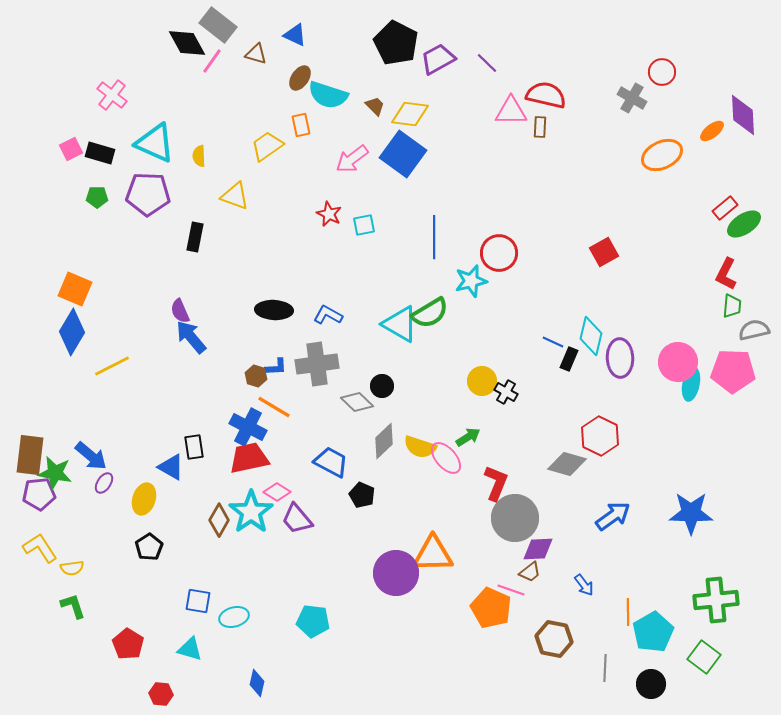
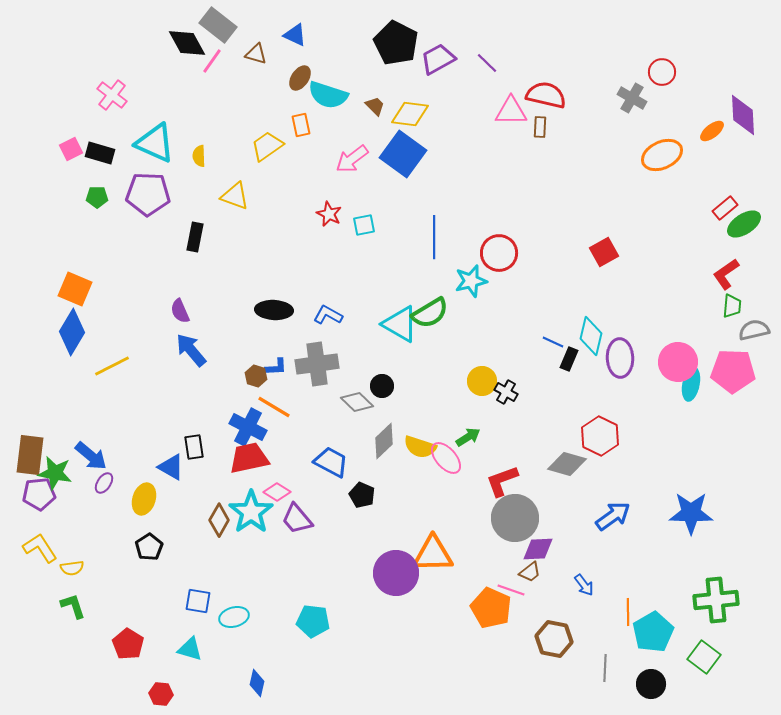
red L-shape at (726, 274): rotated 28 degrees clockwise
blue arrow at (191, 337): moved 13 px down
red L-shape at (496, 483): moved 6 px right, 2 px up; rotated 132 degrees counterclockwise
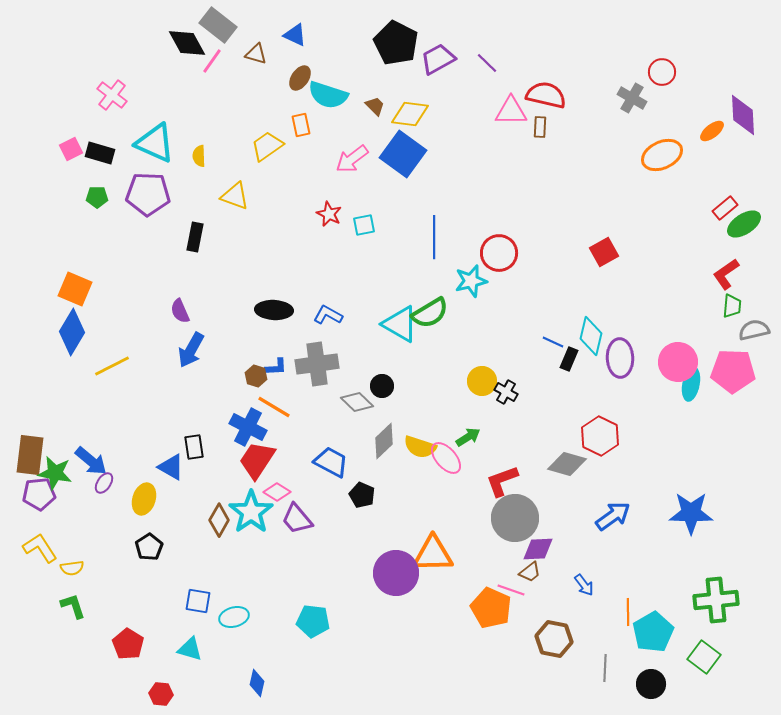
blue arrow at (191, 350): rotated 111 degrees counterclockwise
blue arrow at (91, 456): moved 5 px down
red trapezoid at (249, 458): moved 8 px right, 2 px down; rotated 45 degrees counterclockwise
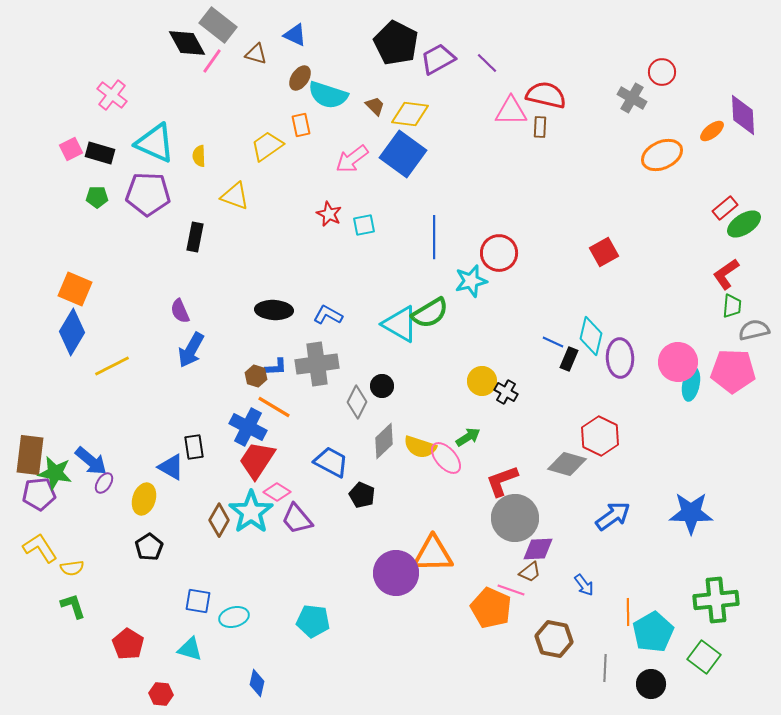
gray diamond at (357, 402): rotated 72 degrees clockwise
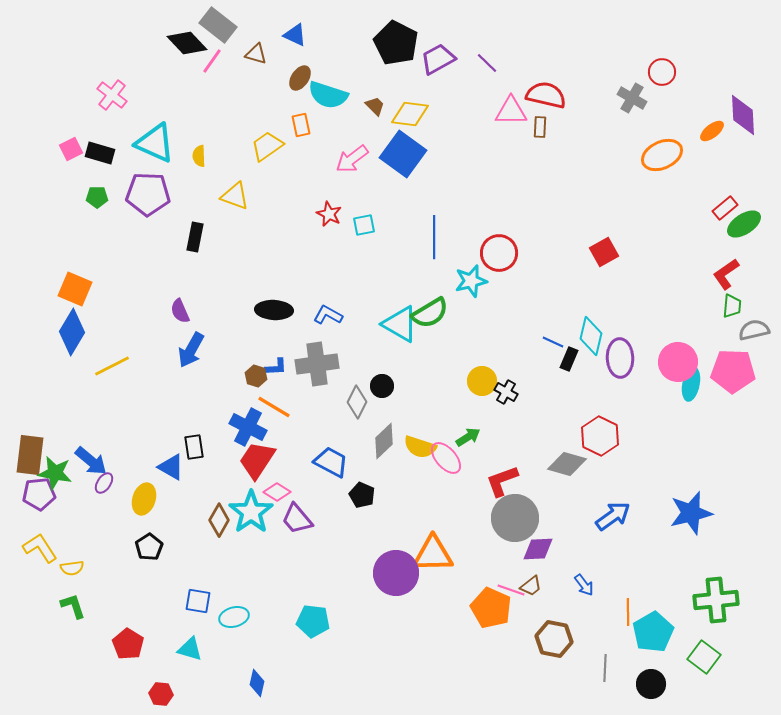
black diamond at (187, 43): rotated 15 degrees counterclockwise
blue star at (691, 513): rotated 15 degrees counterclockwise
brown trapezoid at (530, 572): moved 1 px right, 14 px down
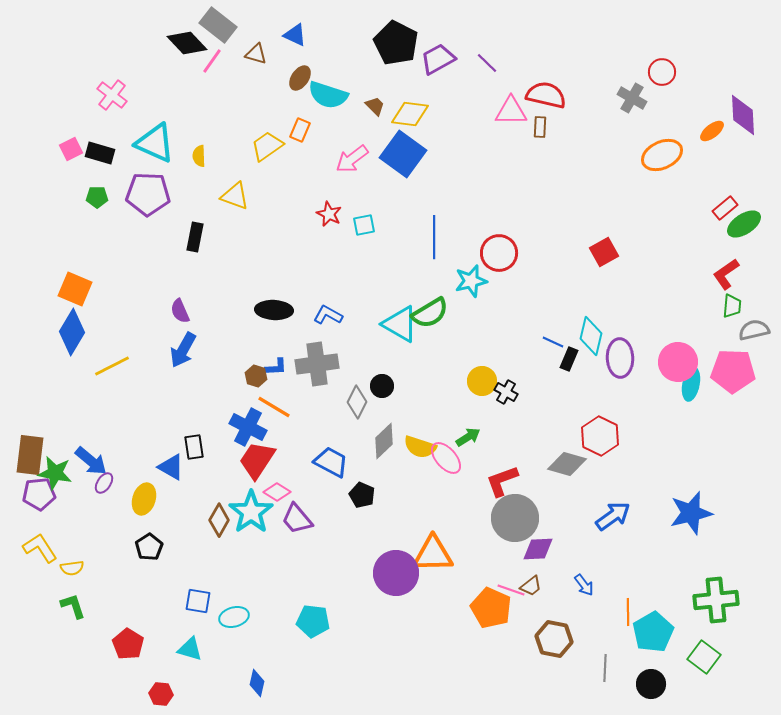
orange rectangle at (301, 125): moved 1 px left, 5 px down; rotated 35 degrees clockwise
blue arrow at (191, 350): moved 8 px left
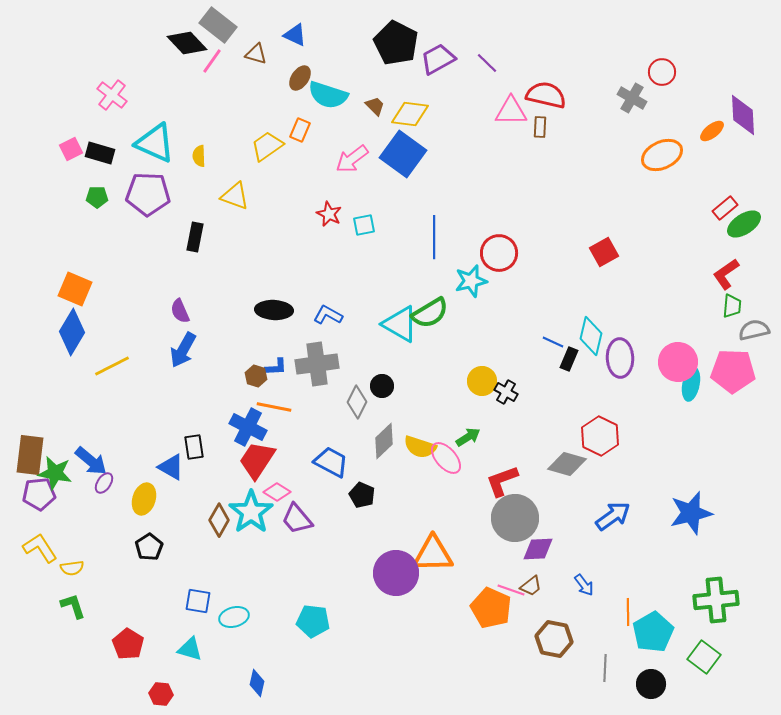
orange line at (274, 407): rotated 20 degrees counterclockwise
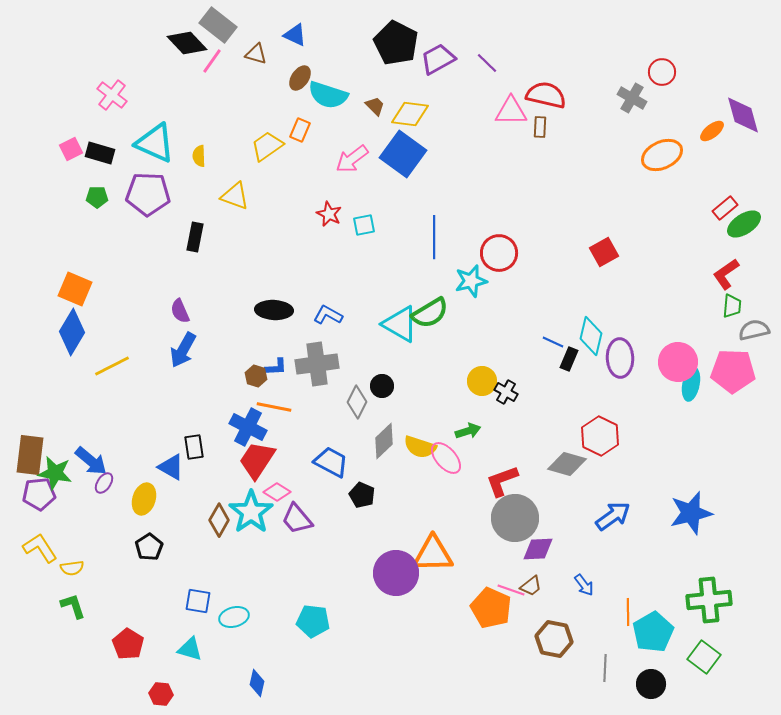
purple diamond at (743, 115): rotated 12 degrees counterclockwise
green arrow at (468, 437): moved 6 px up; rotated 15 degrees clockwise
green cross at (716, 600): moved 7 px left
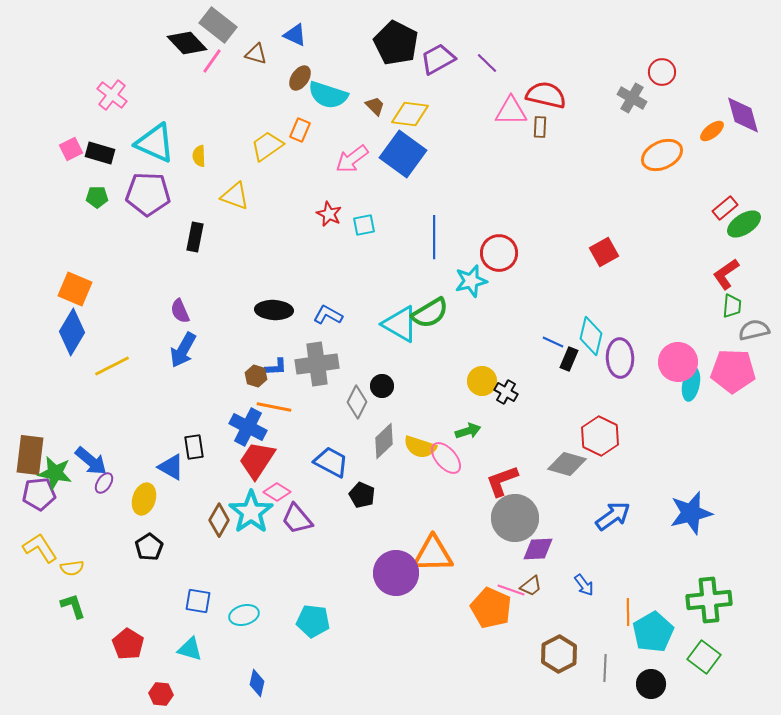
cyan ellipse at (234, 617): moved 10 px right, 2 px up
brown hexagon at (554, 639): moved 5 px right, 15 px down; rotated 21 degrees clockwise
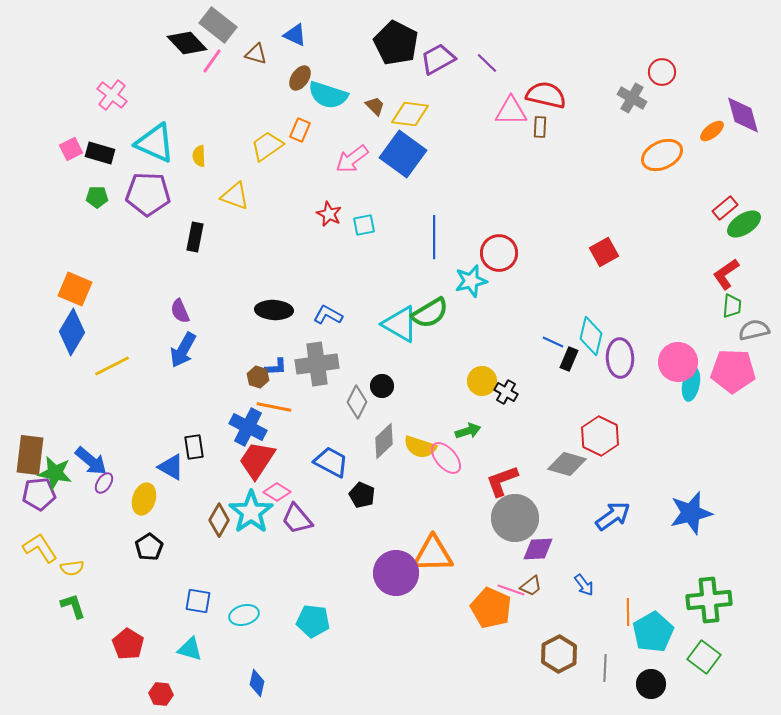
brown hexagon at (256, 376): moved 2 px right, 1 px down
